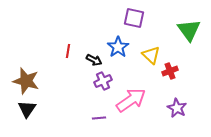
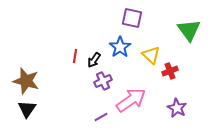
purple square: moved 2 px left
blue star: moved 2 px right
red line: moved 7 px right, 5 px down
black arrow: rotated 98 degrees clockwise
purple line: moved 2 px right, 1 px up; rotated 24 degrees counterclockwise
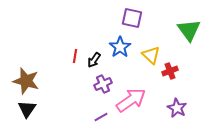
purple cross: moved 3 px down
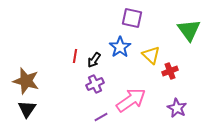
purple cross: moved 8 px left
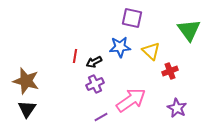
blue star: rotated 30 degrees clockwise
yellow triangle: moved 4 px up
black arrow: moved 2 px down; rotated 28 degrees clockwise
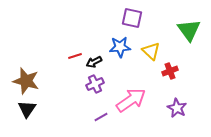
red line: rotated 64 degrees clockwise
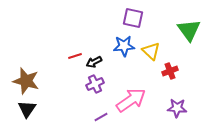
purple square: moved 1 px right
blue star: moved 4 px right, 1 px up
purple star: rotated 24 degrees counterclockwise
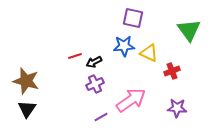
yellow triangle: moved 2 px left, 2 px down; rotated 18 degrees counterclockwise
red cross: moved 2 px right
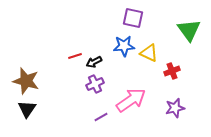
purple star: moved 2 px left; rotated 18 degrees counterclockwise
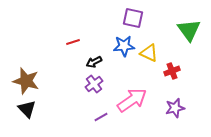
red line: moved 2 px left, 14 px up
purple cross: moved 1 px left; rotated 12 degrees counterclockwise
pink arrow: moved 1 px right
black triangle: rotated 18 degrees counterclockwise
